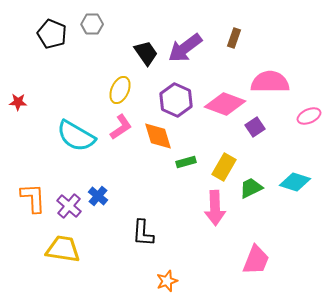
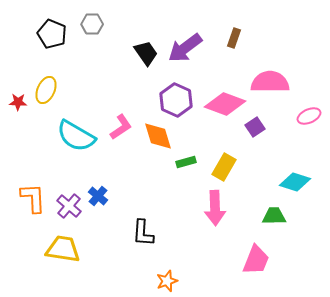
yellow ellipse: moved 74 px left
green trapezoid: moved 23 px right, 28 px down; rotated 25 degrees clockwise
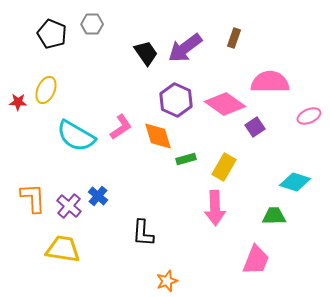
pink diamond: rotated 15 degrees clockwise
green rectangle: moved 3 px up
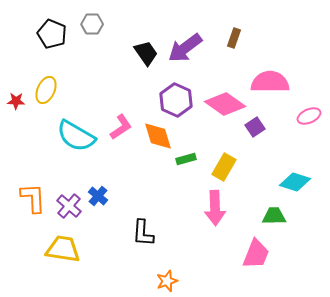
red star: moved 2 px left, 1 px up
pink trapezoid: moved 6 px up
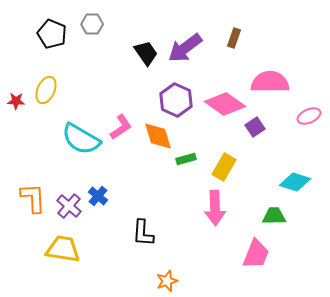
cyan semicircle: moved 5 px right, 3 px down
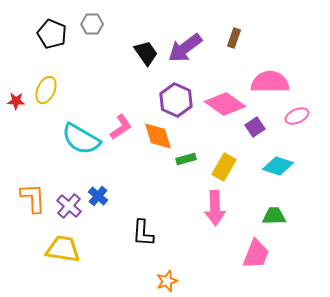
pink ellipse: moved 12 px left
cyan diamond: moved 17 px left, 16 px up
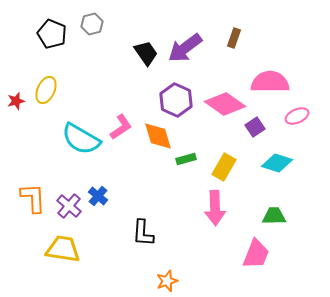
gray hexagon: rotated 15 degrees counterclockwise
red star: rotated 18 degrees counterclockwise
cyan diamond: moved 1 px left, 3 px up
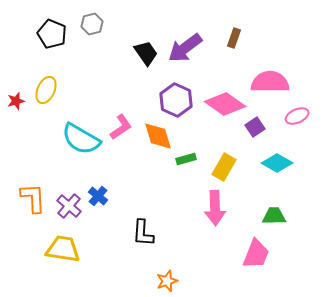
cyan diamond: rotated 12 degrees clockwise
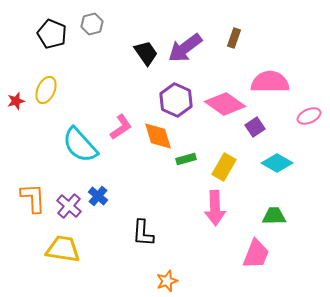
pink ellipse: moved 12 px right
cyan semicircle: moved 1 px left, 6 px down; rotated 18 degrees clockwise
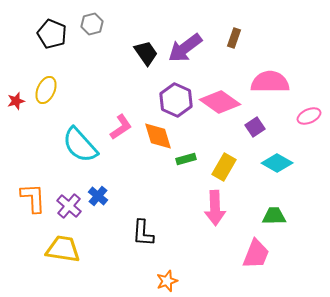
pink diamond: moved 5 px left, 2 px up
